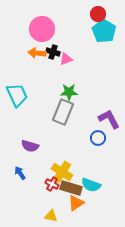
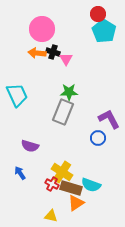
pink triangle: rotated 40 degrees counterclockwise
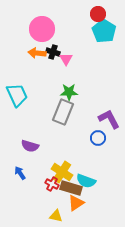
cyan semicircle: moved 5 px left, 4 px up
yellow triangle: moved 5 px right
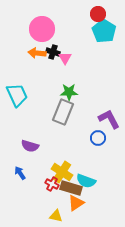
pink triangle: moved 1 px left, 1 px up
